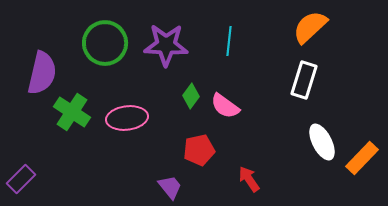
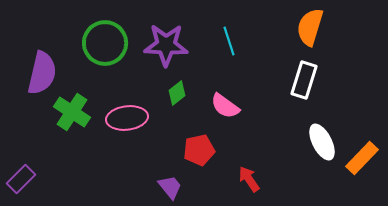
orange semicircle: rotated 30 degrees counterclockwise
cyan line: rotated 24 degrees counterclockwise
green diamond: moved 14 px left, 3 px up; rotated 15 degrees clockwise
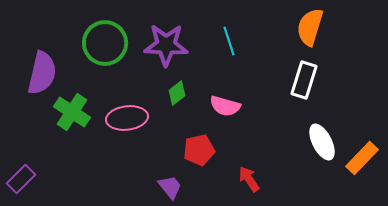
pink semicircle: rotated 20 degrees counterclockwise
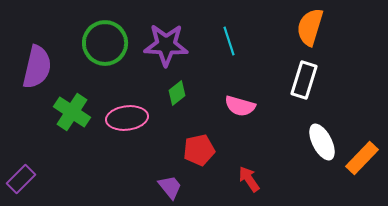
purple semicircle: moved 5 px left, 6 px up
pink semicircle: moved 15 px right
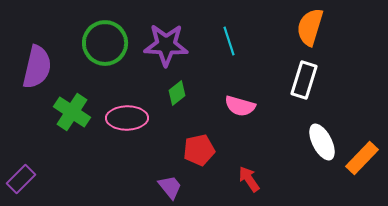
pink ellipse: rotated 6 degrees clockwise
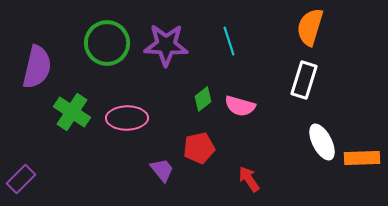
green circle: moved 2 px right
green diamond: moved 26 px right, 6 px down
red pentagon: moved 2 px up
orange rectangle: rotated 44 degrees clockwise
purple trapezoid: moved 8 px left, 17 px up
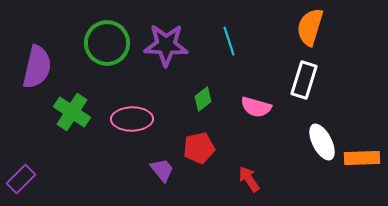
pink semicircle: moved 16 px right, 1 px down
pink ellipse: moved 5 px right, 1 px down
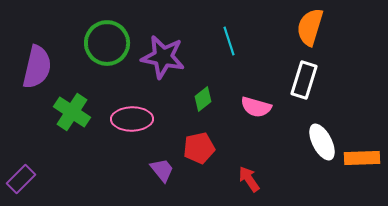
purple star: moved 3 px left, 12 px down; rotated 9 degrees clockwise
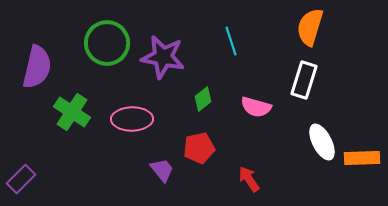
cyan line: moved 2 px right
